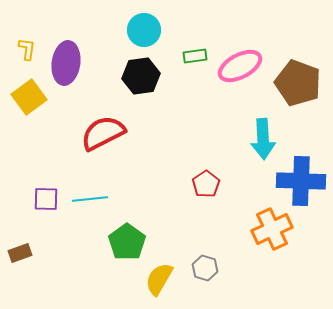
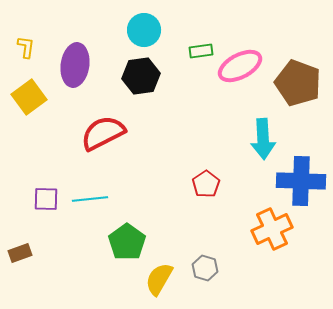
yellow L-shape: moved 1 px left, 2 px up
green rectangle: moved 6 px right, 5 px up
purple ellipse: moved 9 px right, 2 px down
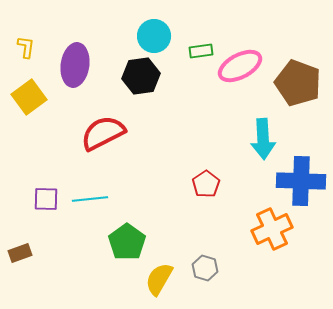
cyan circle: moved 10 px right, 6 px down
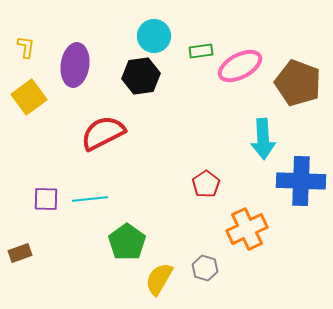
orange cross: moved 25 px left
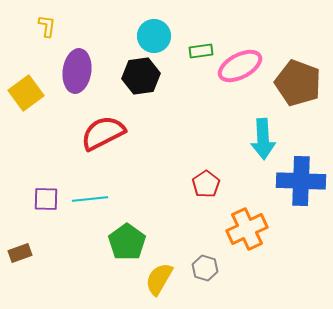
yellow L-shape: moved 21 px right, 21 px up
purple ellipse: moved 2 px right, 6 px down
yellow square: moved 3 px left, 4 px up
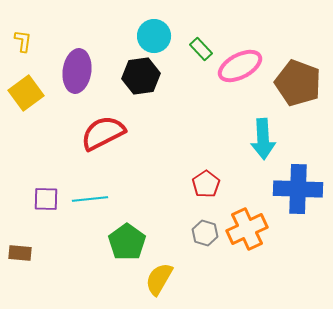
yellow L-shape: moved 24 px left, 15 px down
green rectangle: moved 2 px up; rotated 55 degrees clockwise
blue cross: moved 3 px left, 8 px down
brown rectangle: rotated 25 degrees clockwise
gray hexagon: moved 35 px up
